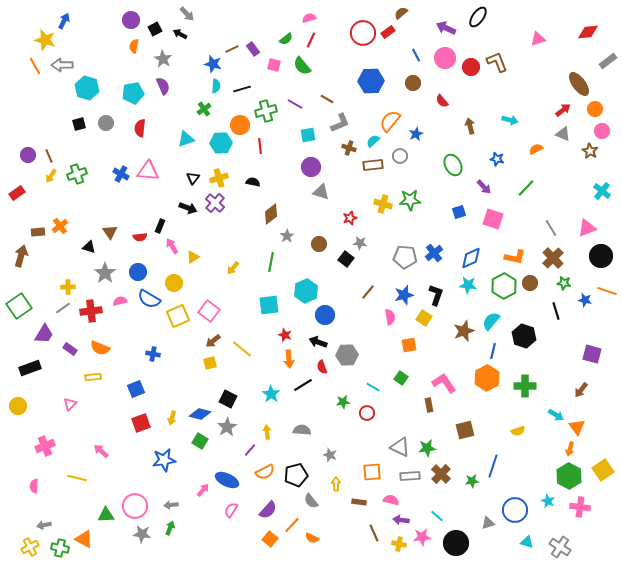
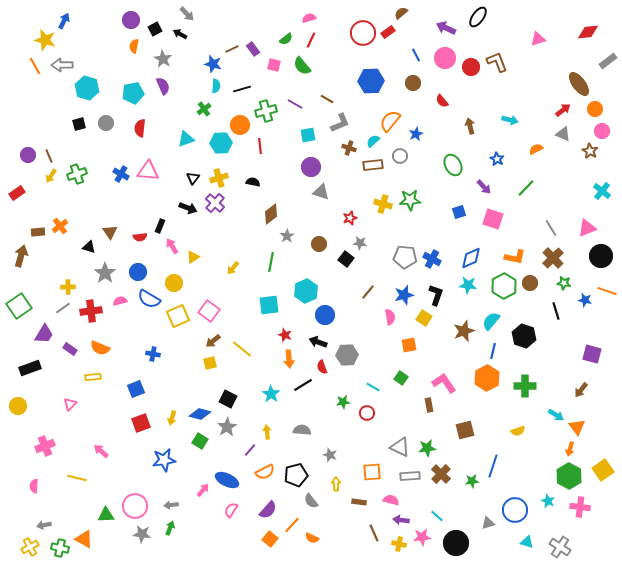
blue star at (497, 159): rotated 16 degrees clockwise
blue cross at (434, 253): moved 2 px left, 6 px down; rotated 24 degrees counterclockwise
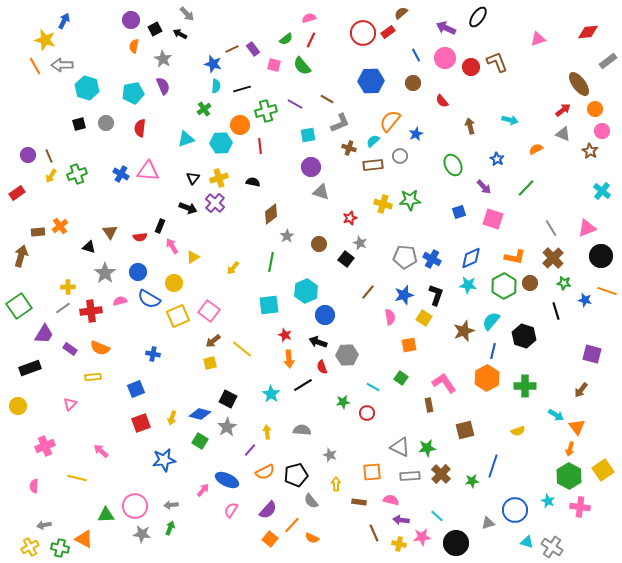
gray star at (360, 243): rotated 16 degrees clockwise
gray cross at (560, 547): moved 8 px left
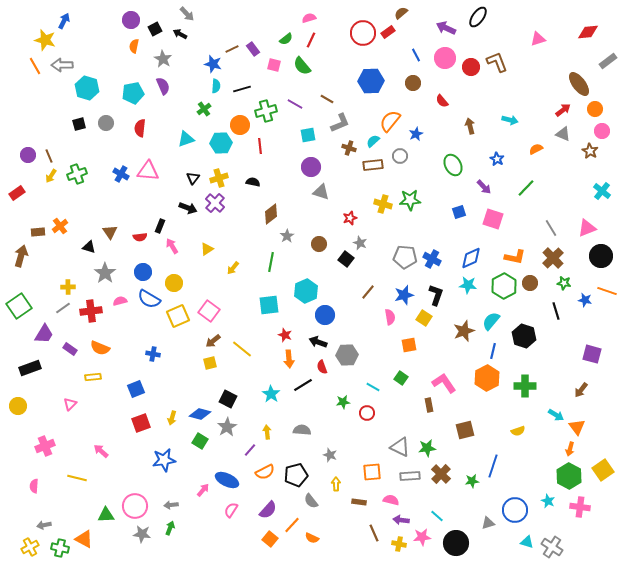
yellow triangle at (193, 257): moved 14 px right, 8 px up
blue circle at (138, 272): moved 5 px right
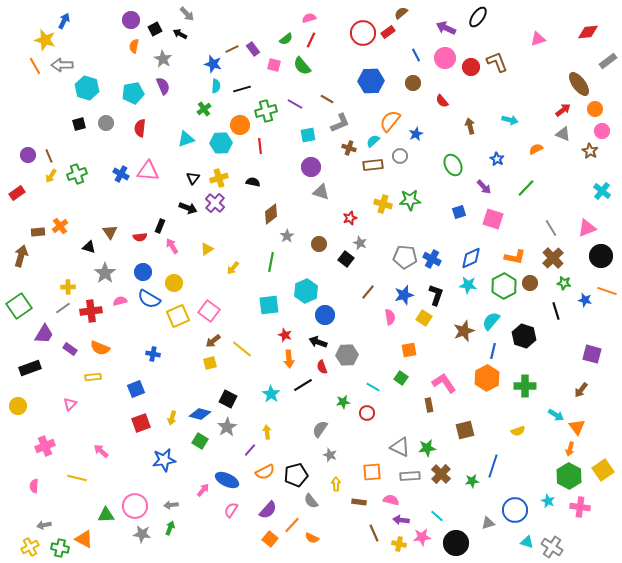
orange square at (409, 345): moved 5 px down
gray semicircle at (302, 430): moved 18 px right, 1 px up; rotated 60 degrees counterclockwise
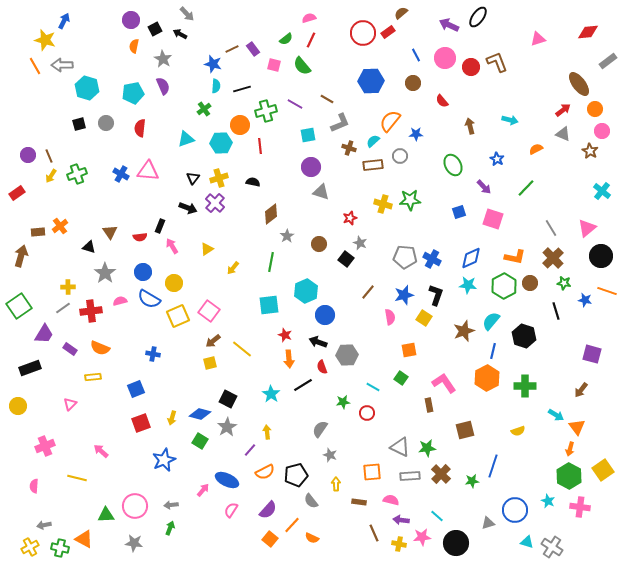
purple arrow at (446, 28): moved 3 px right, 3 px up
blue star at (416, 134): rotated 24 degrees clockwise
pink triangle at (587, 228): rotated 18 degrees counterclockwise
blue star at (164, 460): rotated 15 degrees counterclockwise
gray star at (142, 534): moved 8 px left, 9 px down
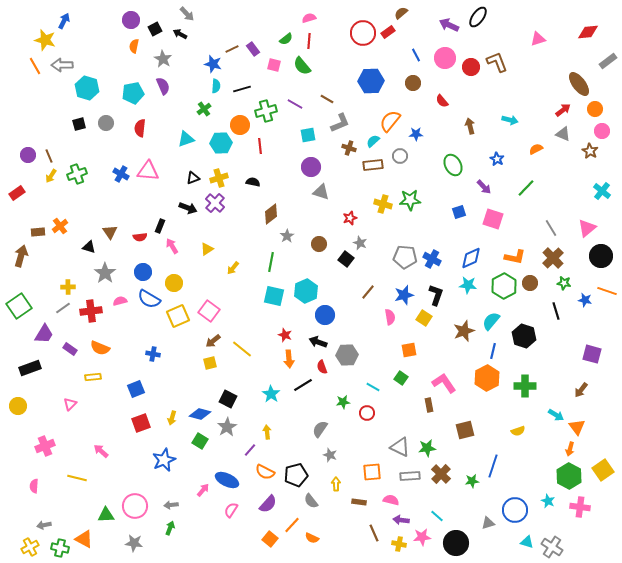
red line at (311, 40): moved 2 px left, 1 px down; rotated 21 degrees counterclockwise
black triangle at (193, 178): rotated 32 degrees clockwise
cyan square at (269, 305): moved 5 px right, 9 px up; rotated 20 degrees clockwise
orange semicircle at (265, 472): rotated 54 degrees clockwise
purple semicircle at (268, 510): moved 6 px up
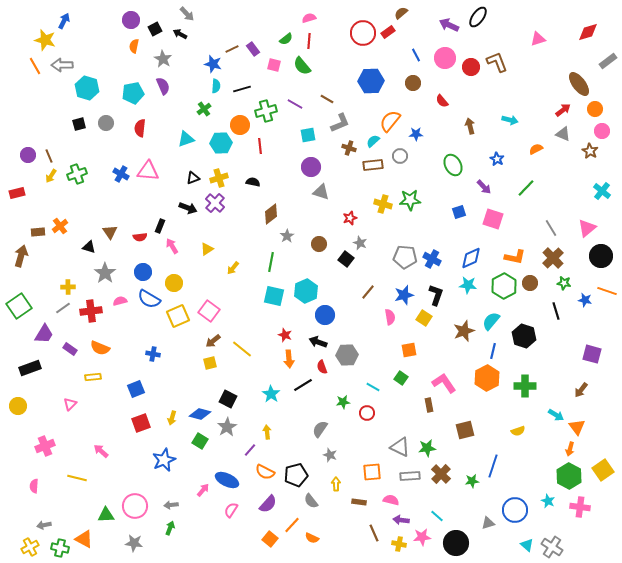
red diamond at (588, 32): rotated 10 degrees counterclockwise
red rectangle at (17, 193): rotated 21 degrees clockwise
cyan triangle at (527, 542): moved 3 px down; rotated 24 degrees clockwise
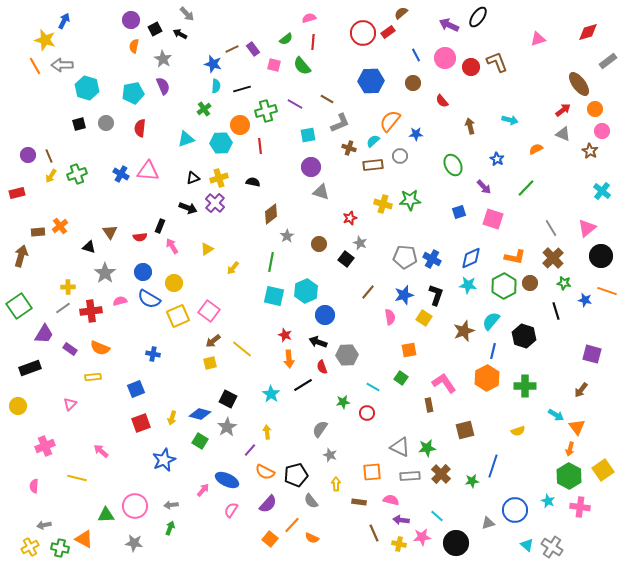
red line at (309, 41): moved 4 px right, 1 px down
